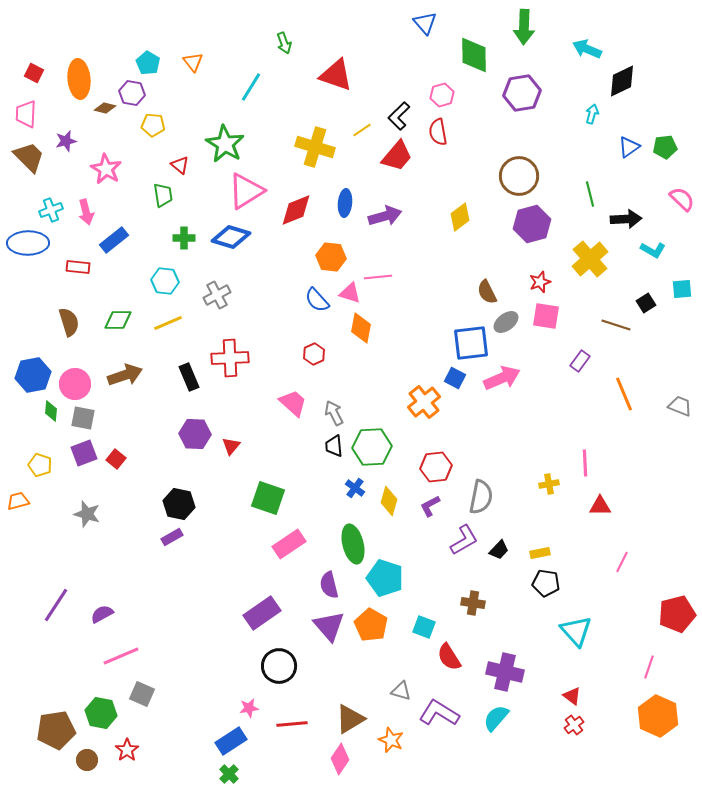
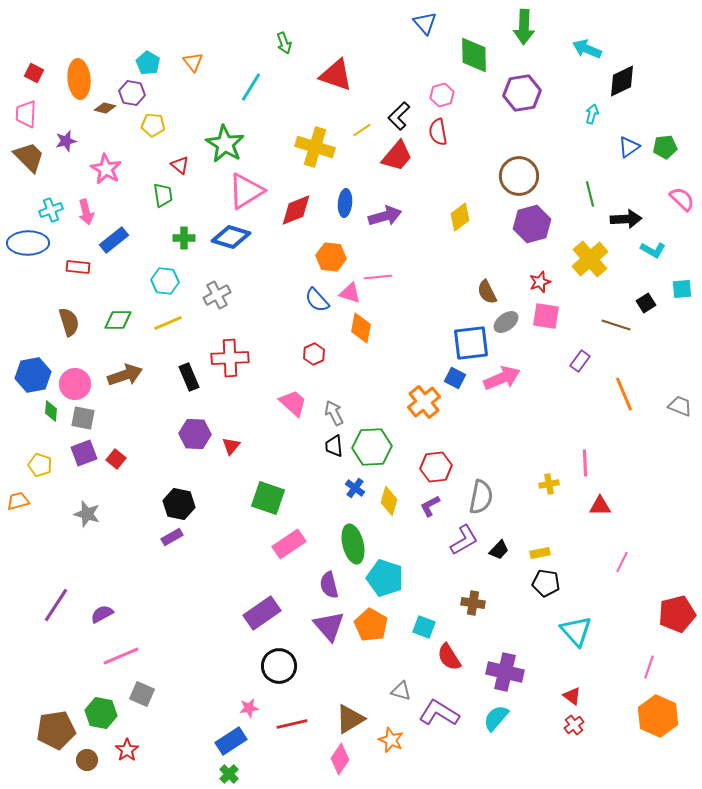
red line at (292, 724): rotated 8 degrees counterclockwise
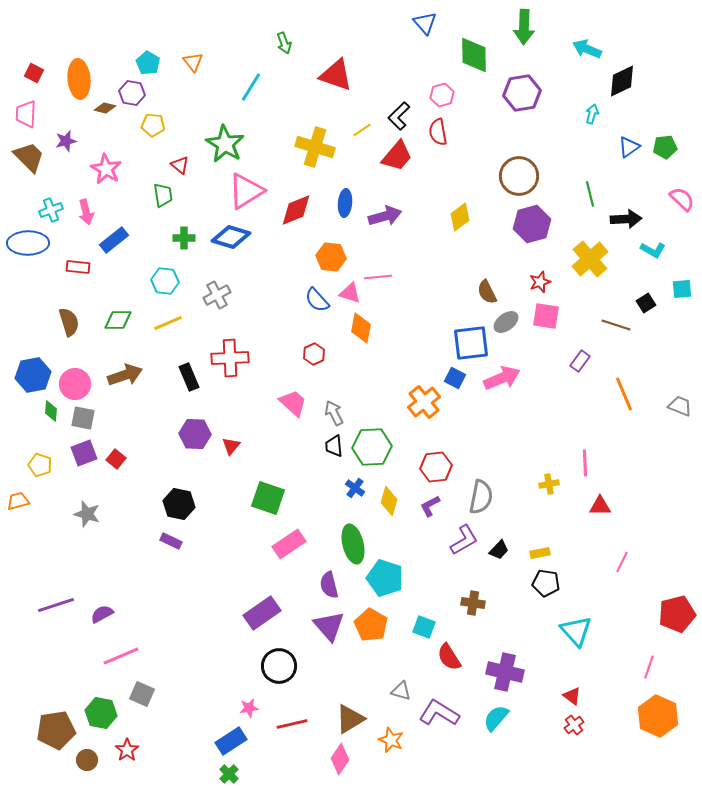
purple rectangle at (172, 537): moved 1 px left, 4 px down; rotated 55 degrees clockwise
purple line at (56, 605): rotated 39 degrees clockwise
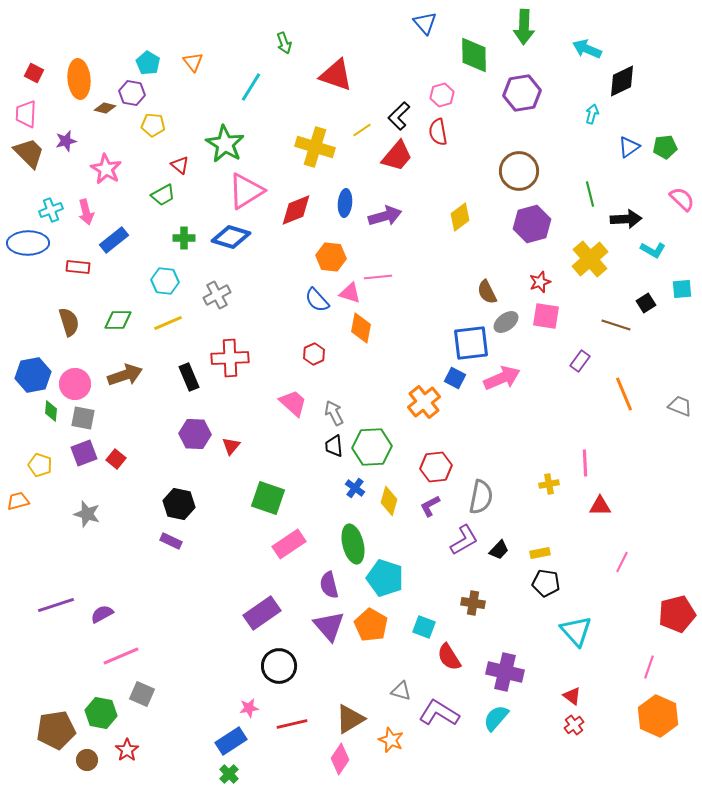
brown trapezoid at (29, 157): moved 4 px up
brown circle at (519, 176): moved 5 px up
green trapezoid at (163, 195): rotated 70 degrees clockwise
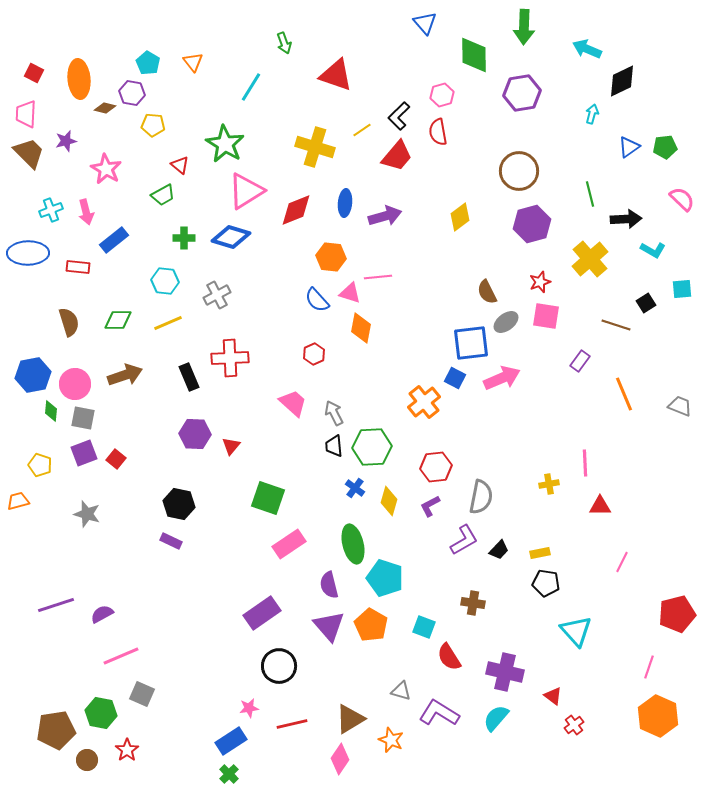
blue ellipse at (28, 243): moved 10 px down
red triangle at (572, 696): moved 19 px left
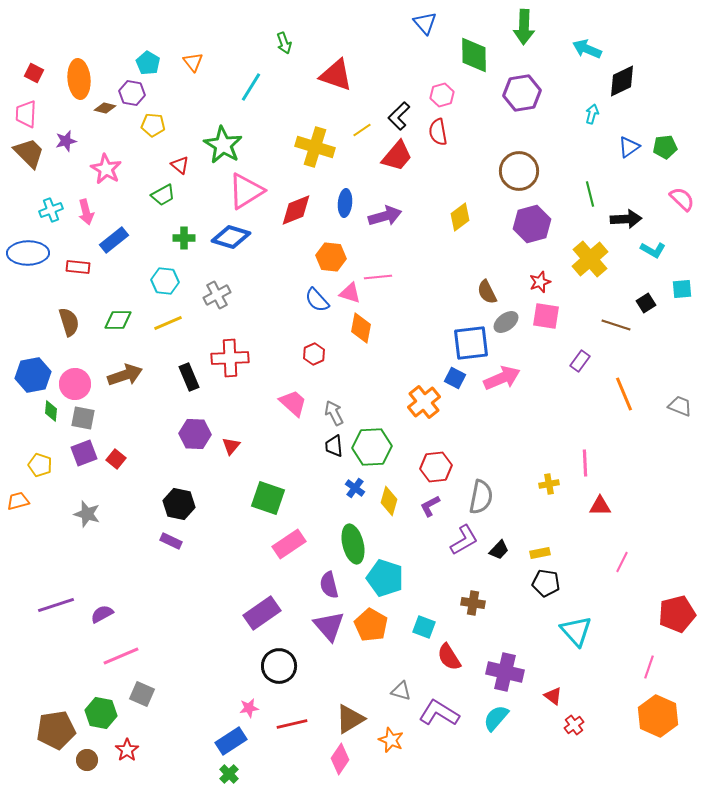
green star at (225, 144): moved 2 px left, 1 px down
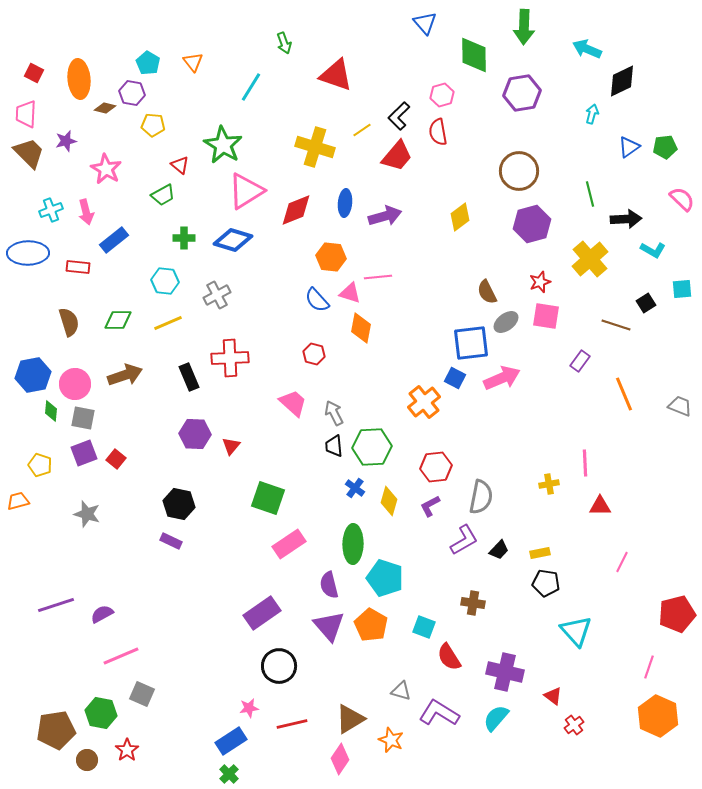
blue diamond at (231, 237): moved 2 px right, 3 px down
red hexagon at (314, 354): rotated 20 degrees counterclockwise
green ellipse at (353, 544): rotated 15 degrees clockwise
